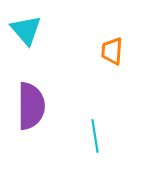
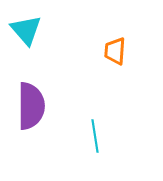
orange trapezoid: moved 3 px right
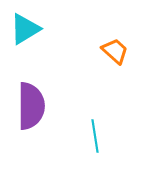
cyan triangle: moved 1 px left, 1 px up; rotated 40 degrees clockwise
orange trapezoid: rotated 128 degrees clockwise
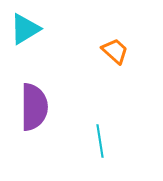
purple semicircle: moved 3 px right, 1 px down
cyan line: moved 5 px right, 5 px down
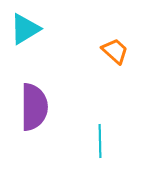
cyan line: rotated 8 degrees clockwise
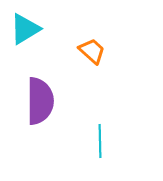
orange trapezoid: moved 23 px left
purple semicircle: moved 6 px right, 6 px up
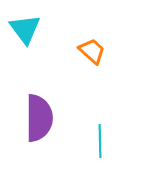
cyan triangle: rotated 36 degrees counterclockwise
purple semicircle: moved 1 px left, 17 px down
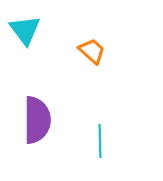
cyan triangle: moved 1 px down
purple semicircle: moved 2 px left, 2 px down
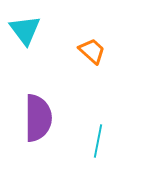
purple semicircle: moved 1 px right, 2 px up
cyan line: moved 2 px left; rotated 12 degrees clockwise
